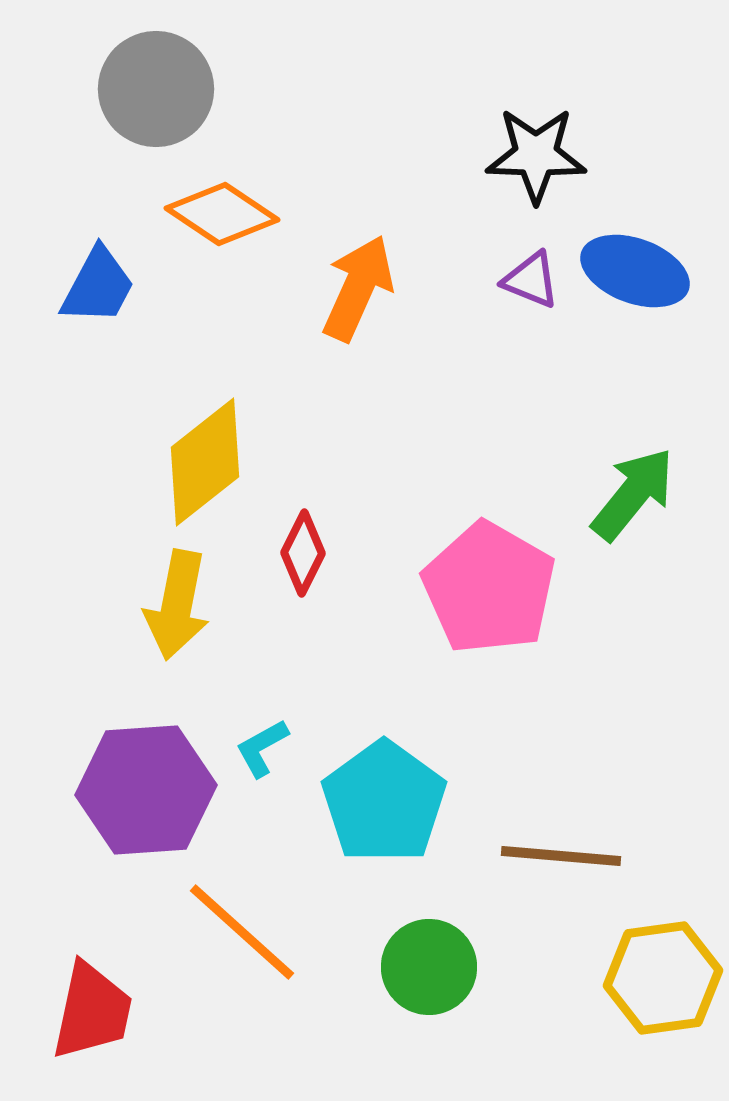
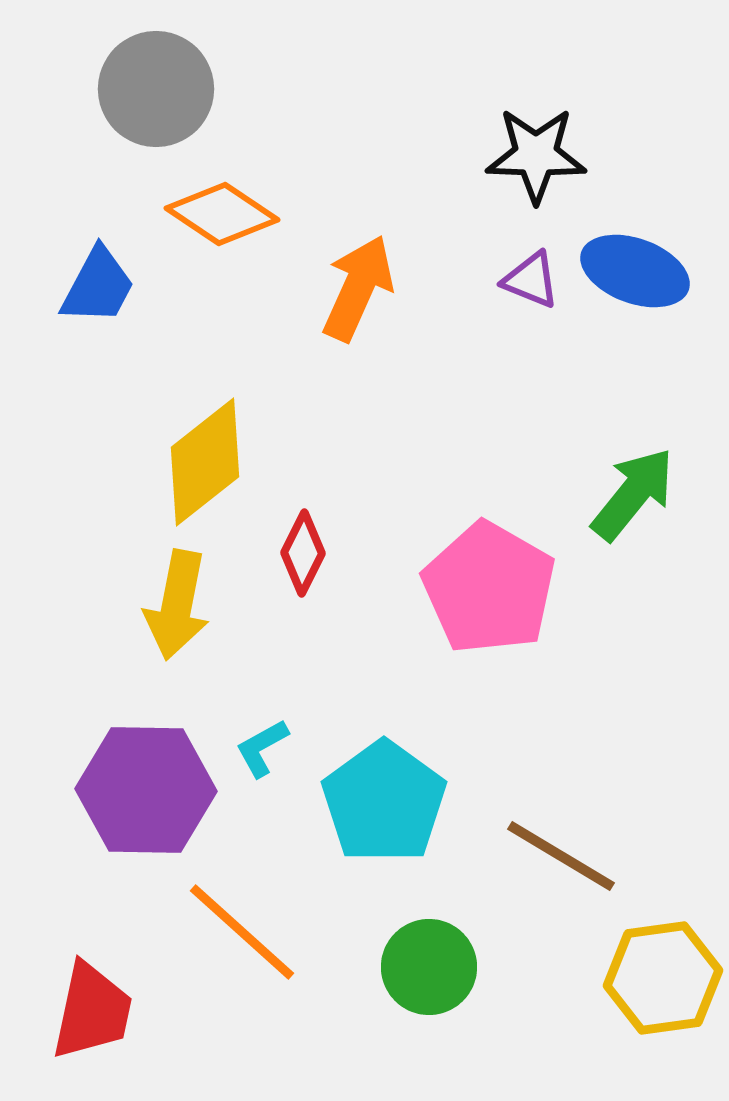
purple hexagon: rotated 5 degrees clockwise
brown line: rotated 26 degrees clockwise
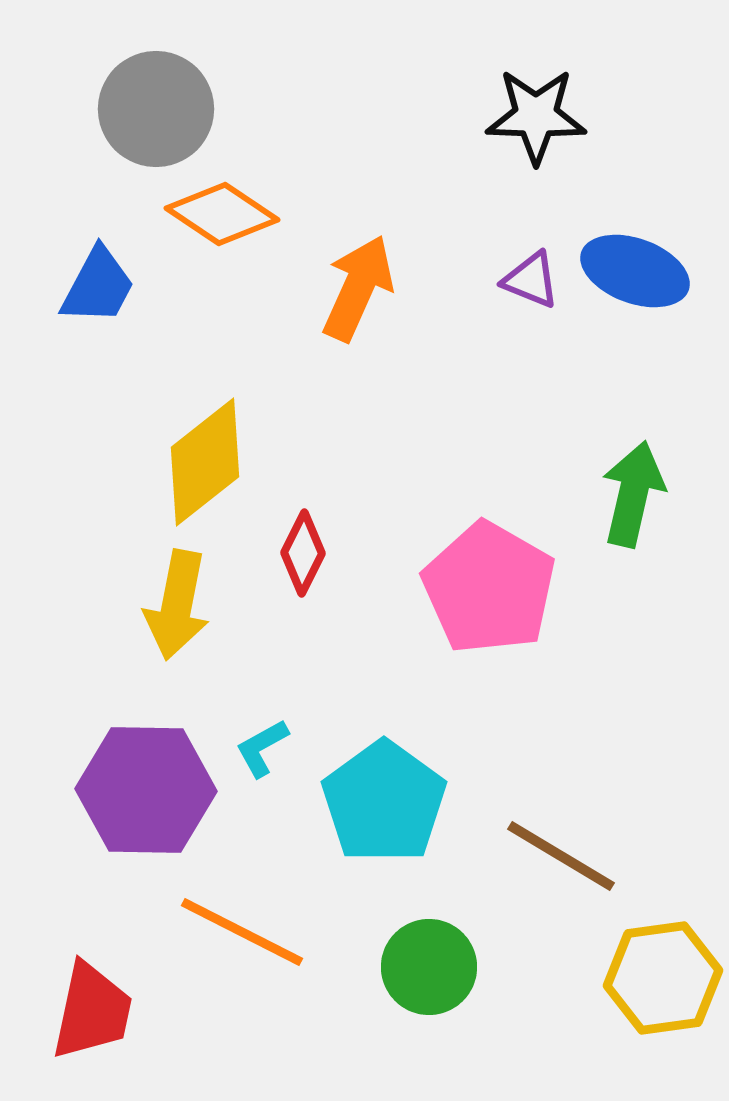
gray circle: moved 20 px down
black star: moved 39 px up
green arrow: rotated 26 degrees counterclockwise
orange line: rotated 15 degrees counterclockwise
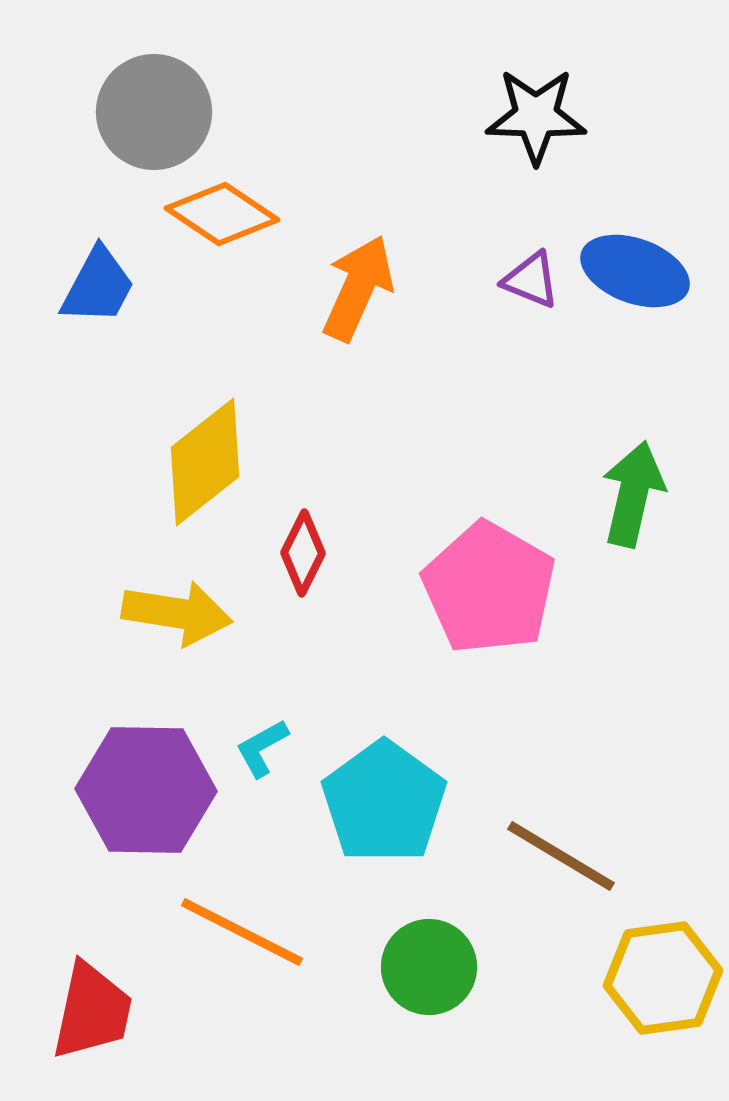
gray circle: moved 2 px left, 3 px down
yellow arrow: moved 8 px down; rotated 92 degrees counterclockwise
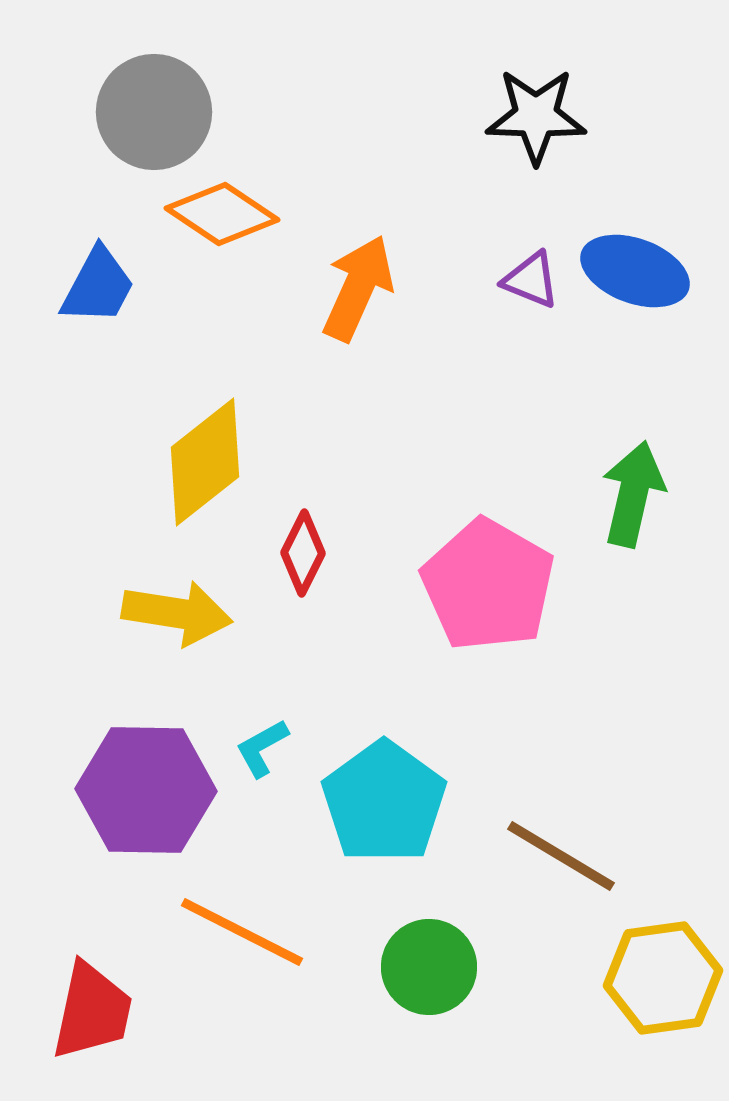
pink pentagon: moved 1 px left, 3 px up
